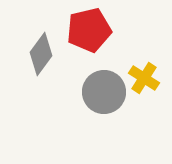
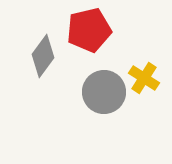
gray diamond: moved 2 px right, 2 px down
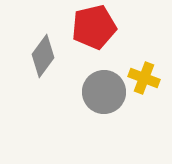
red pentagon: moved 5 px right, 3 px up
yellow cross: rotated 12 degrees counterclockwise
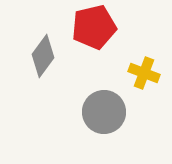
yellow cross: moved 5 px up
gray circle: moved 20 px down
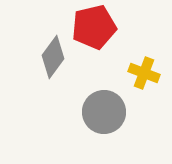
gray diamond: moved 10 px right, 1 px down
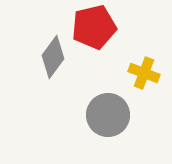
gray circle: moved 4 px right, 3 px down
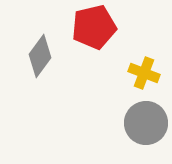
gray diamond: moved 13 px left, 1 px up
gray circle: moved 38 px right, 8 px down
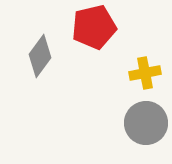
yellow cross: moved 1 px right; rotated 32 degrees counterclockwise
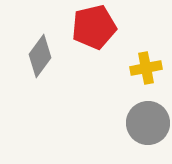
yellow cross: moved 1 px right, 5 px up
gray circle: moved 2 px right
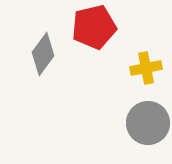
gray diamond: moved 3 px right, 2 px up
